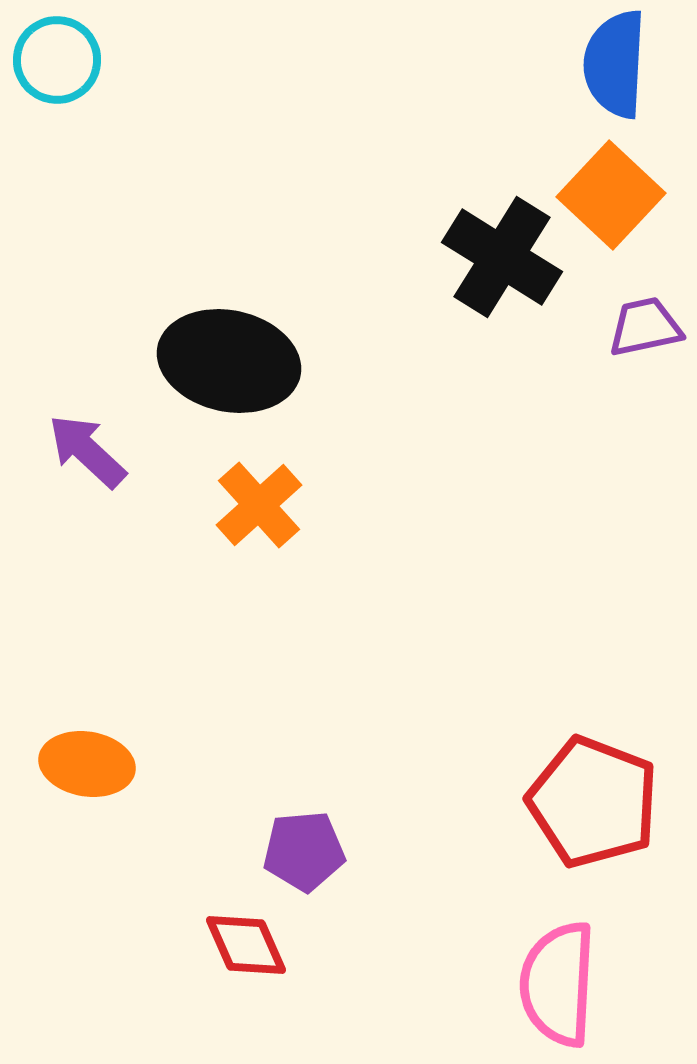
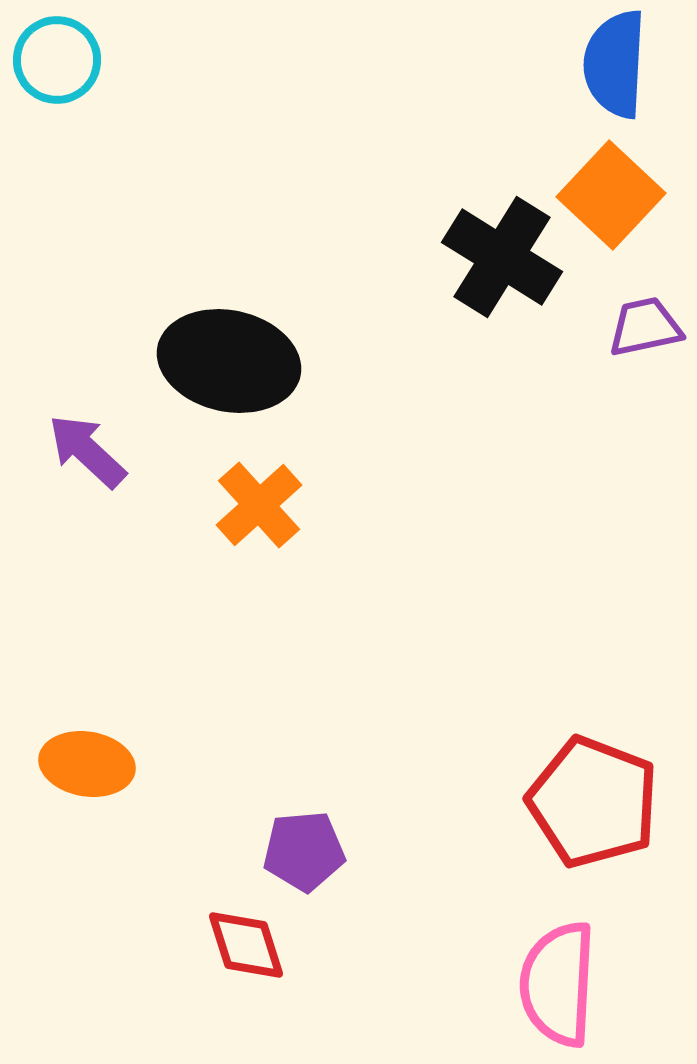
red diamond: rotated 6 degrees clockwise
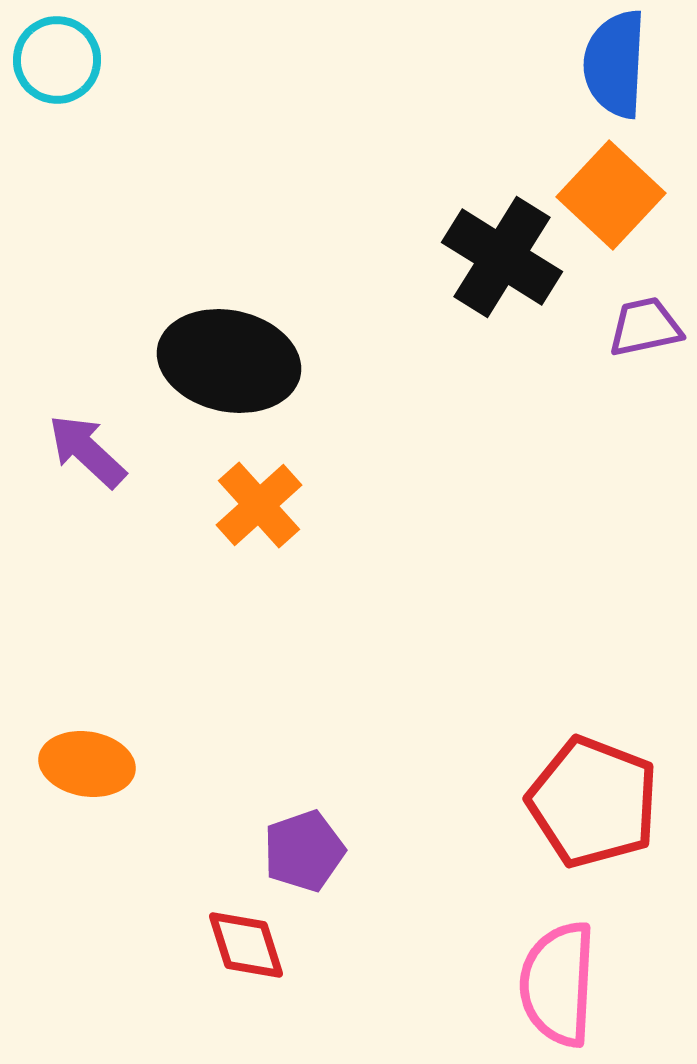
purple pentagon: rotated 14 degrees counterclockwise
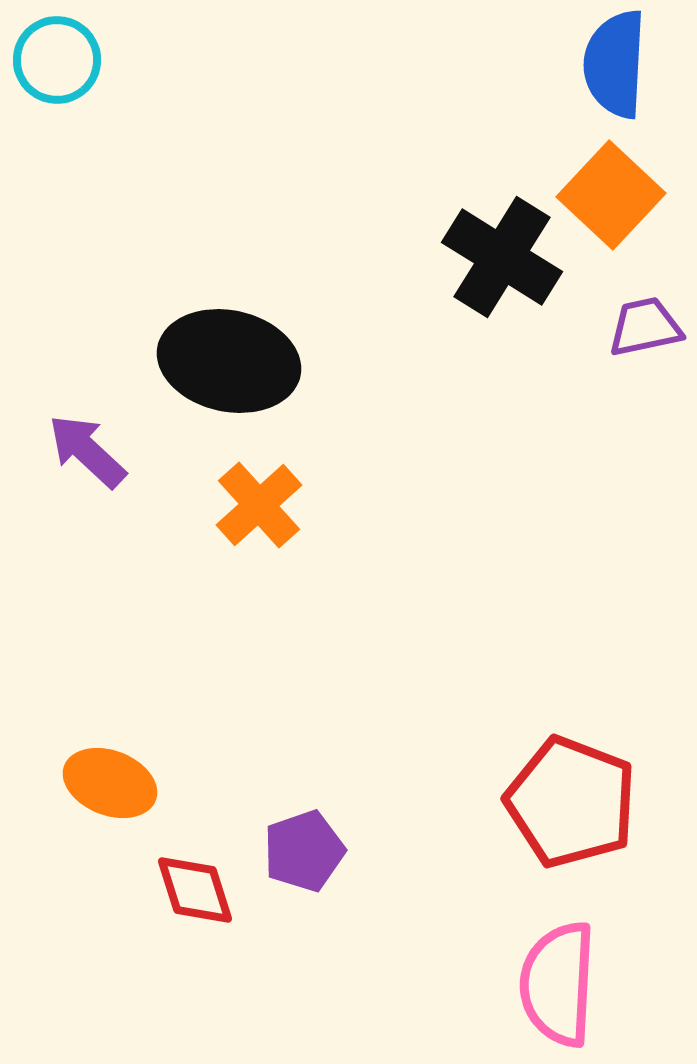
orange ellipse: moved 23 px right, 19 px down; rotated 12 degrees clockwise
red pentagon: moved 22 px left
red diamond: moved 51 px left, 55 px up
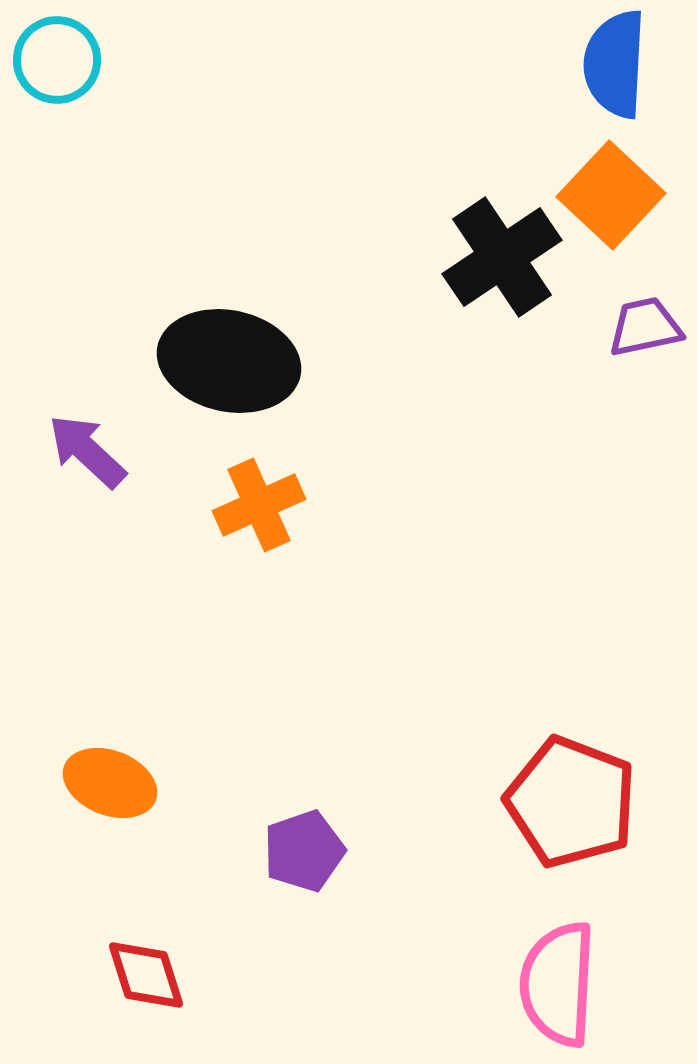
black cross: rotated 24 degrees clockwise
orange cross: rotated 18 degrees clockwise
red diamond: moved 49 px left, 85 px down
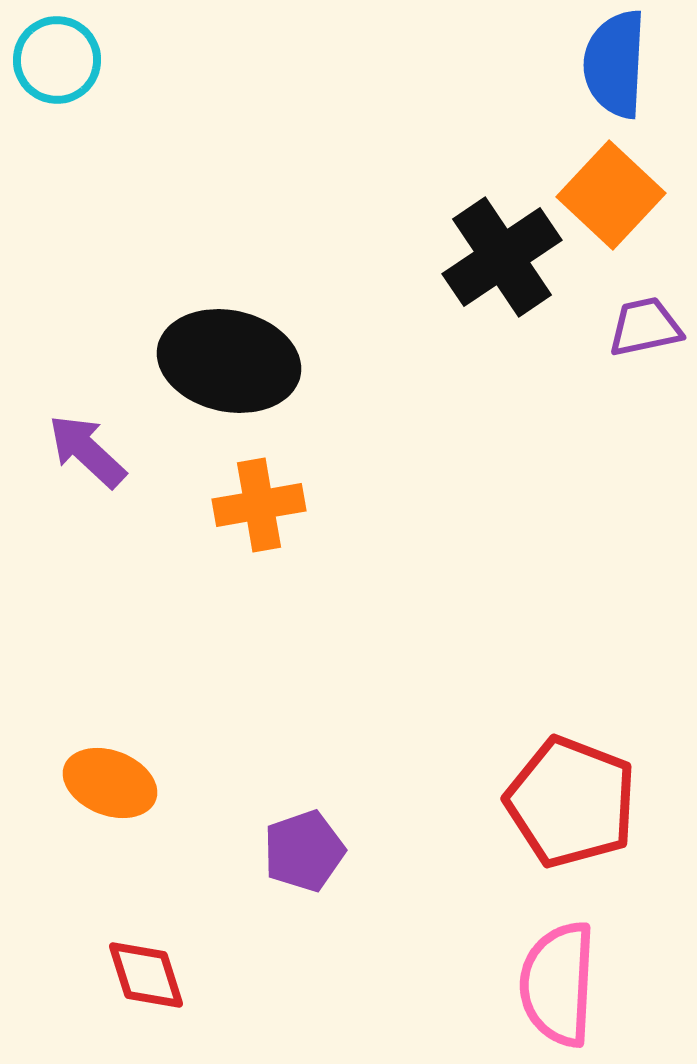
orange cross: rotated 14 degrees clockwise
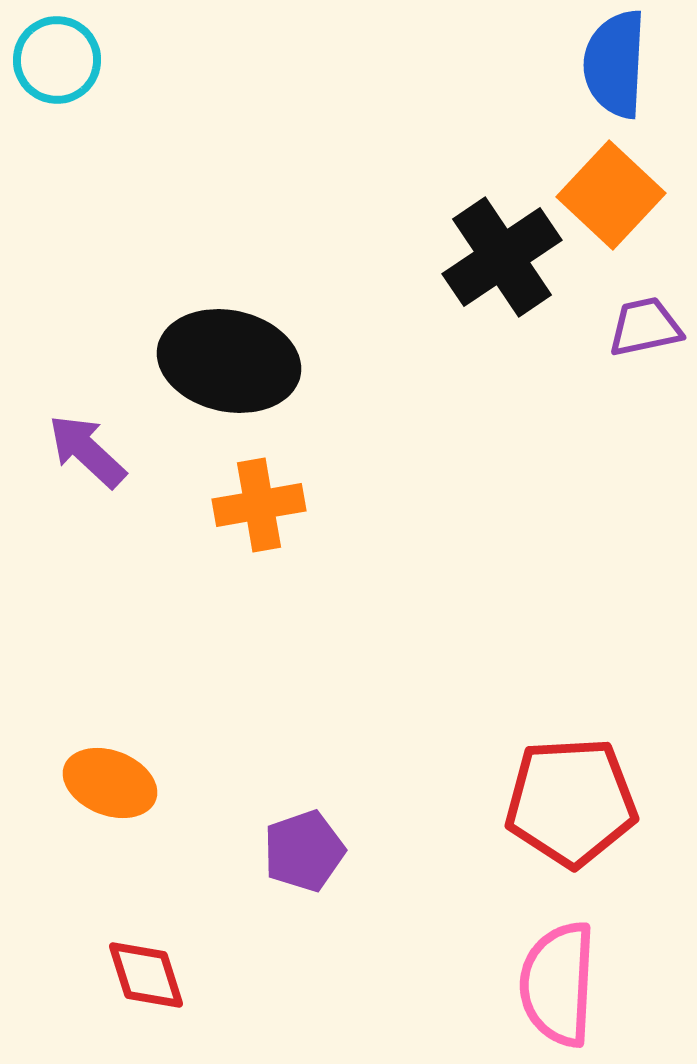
red pentagon: rotated 24 degrees counterclockwise
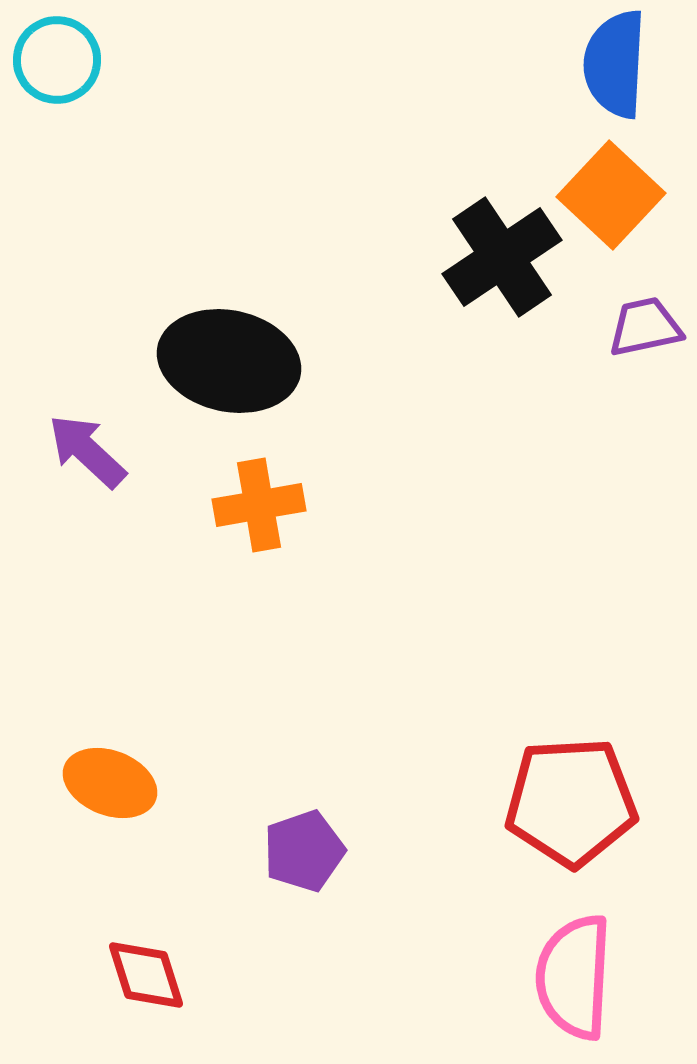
pink semicircle: moved 16 px right, 7 px up
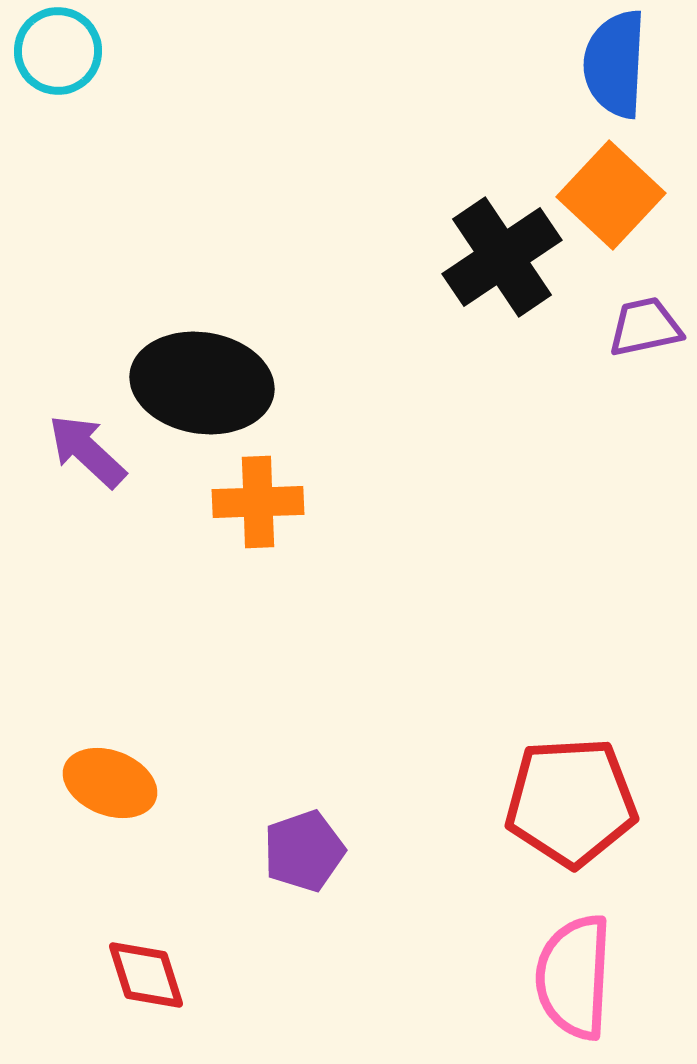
cyan circle: moved 1 px right, 9 px up
black ellipse: moved 27 px left, 22 px down; rotated 3 degrees counterclockwise
orange cross: moved 1 px left, 3 px up; rotated 8 degrees clockwise
